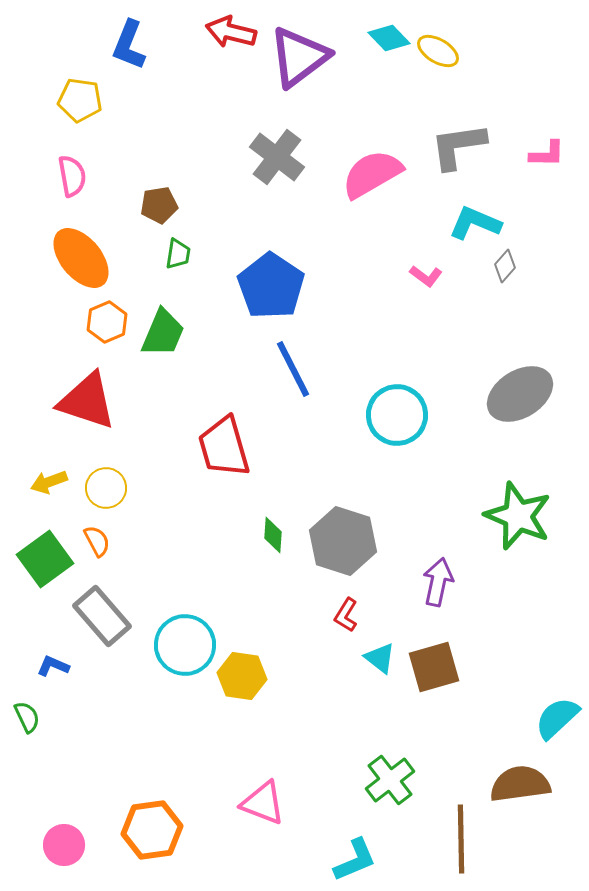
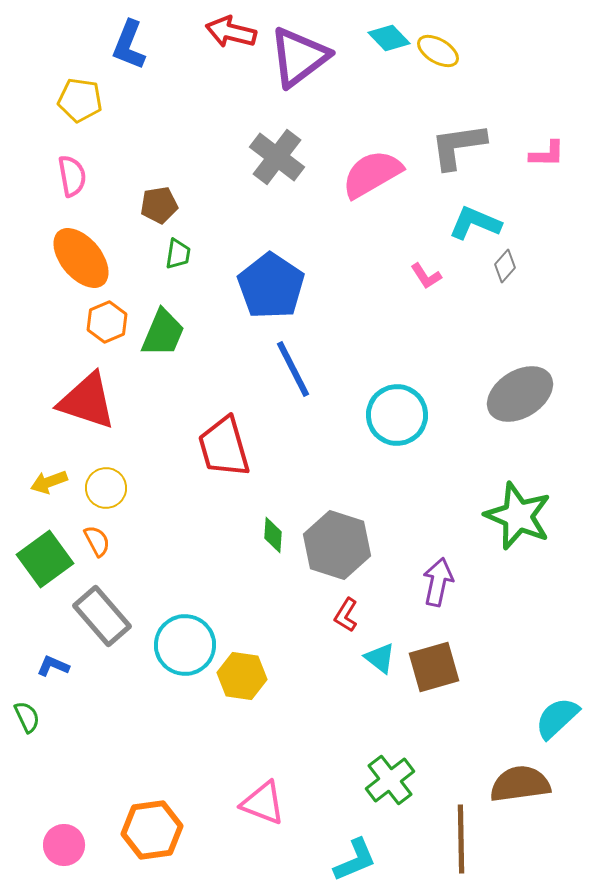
pink L-shape at (426, 276): rotated 20 degrees clockwise
gray hexagon at (343, 541): moved 6 px left, 4 px down
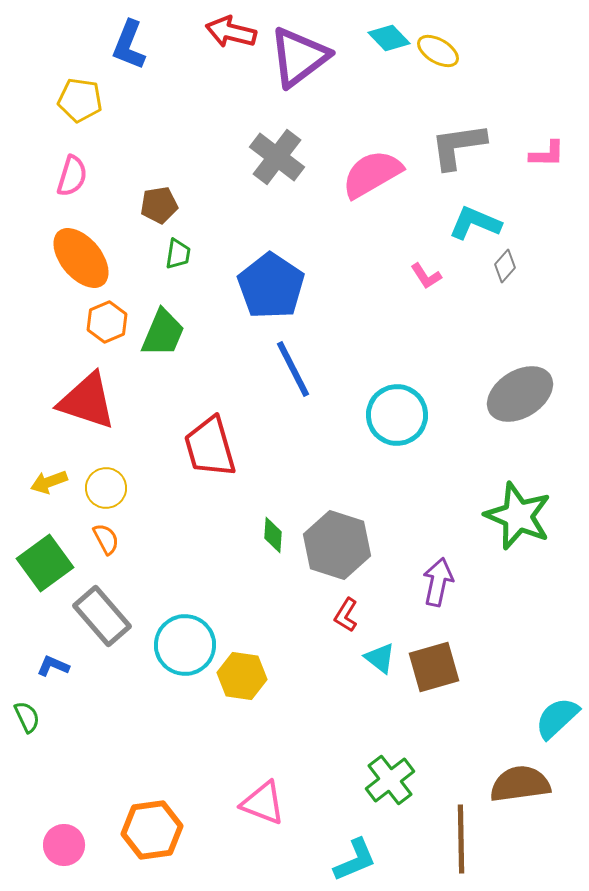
pink semicircle at (72, 176): rotated 27 degrees clockwise
red trapezoid at (224, 447): moved 14 px left
orange semicircle at (97, 541): moved 9 px right, 2 px up
green square at (45, 559): moved 4 px down
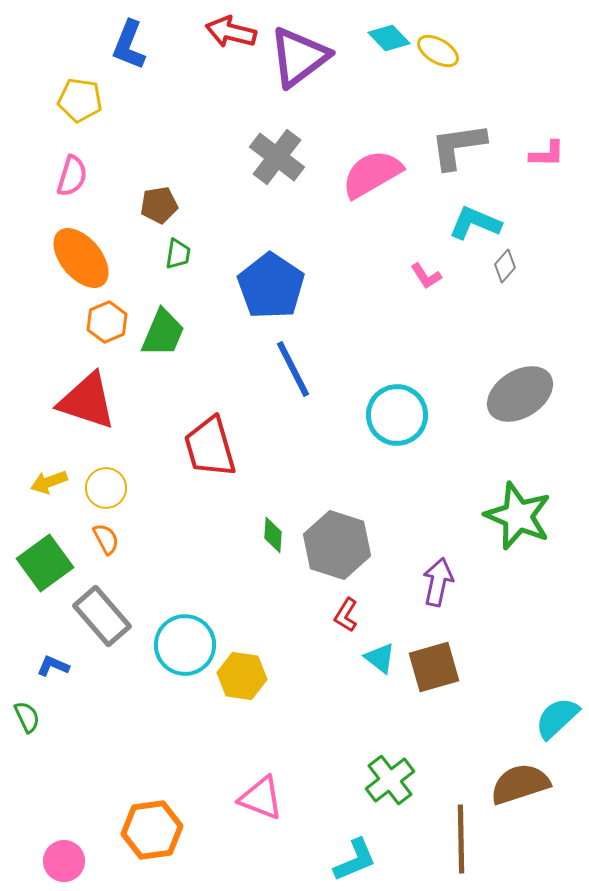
brown semicircle at (520, 784): rotated 10 degrees counterclockwise
pink triangle at (263, 803): moved 2 px left, 5 px up
pink circle at (64, 845): moved 16 px down
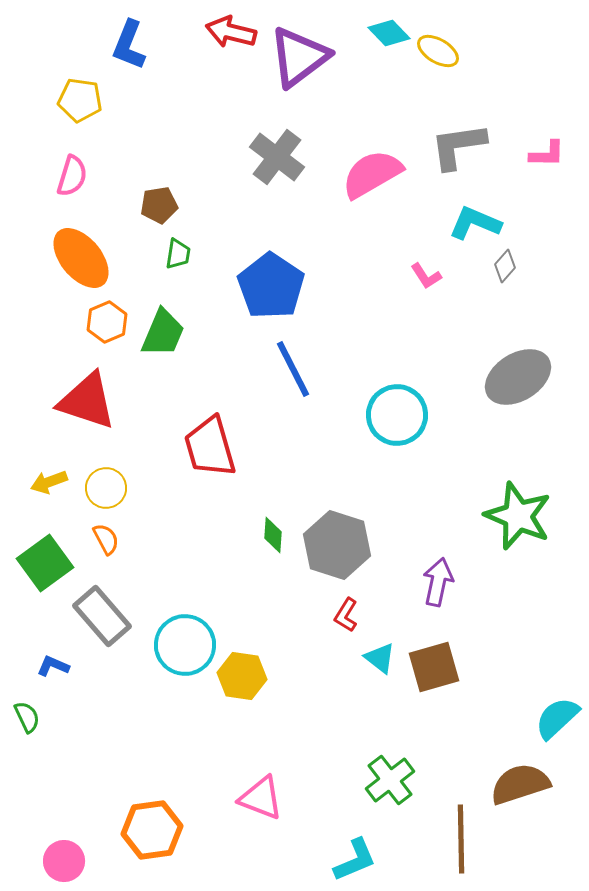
cyan diamond at (389, 38): moved 5 px up
gray ellipse at (520, 394): moved 2 px left, 17 px up
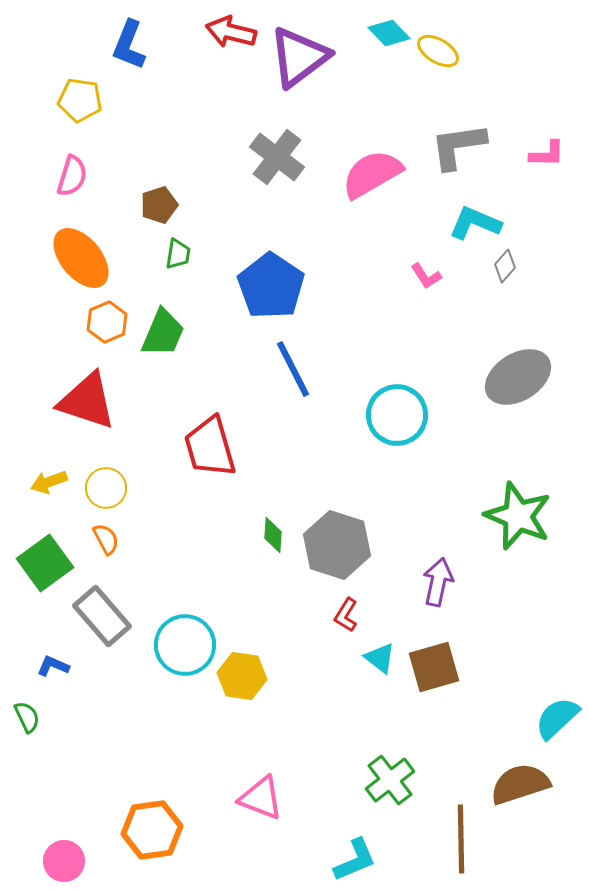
brown pentagon at (159, 205): rotated 9 degrees counterclockwise
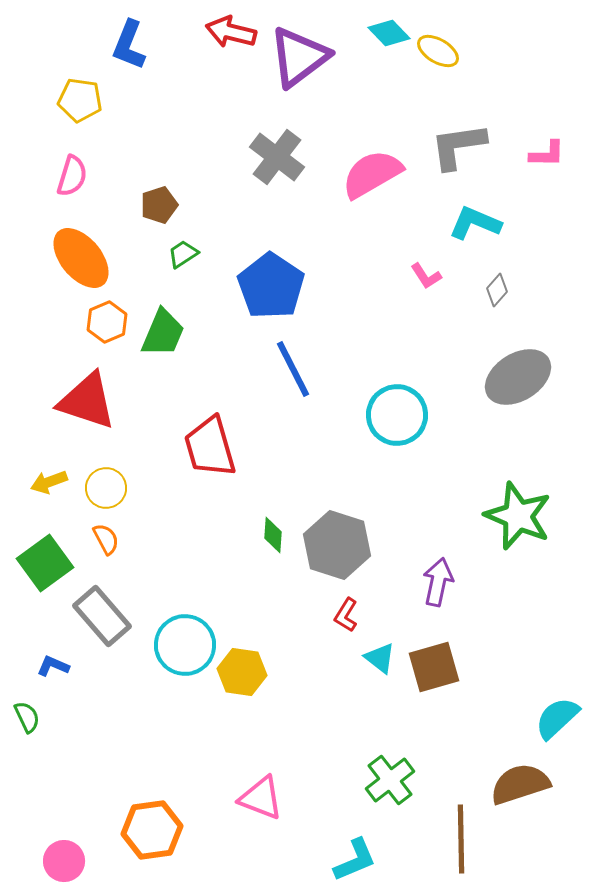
green trapezoid at (178, 254): moved 5 px right; rotated 132 degrees counterclockwise
gray diamond at (505, 266): moved 8 px left, 24 px down
yellow hexagon at (242, 676): moved 4 px up
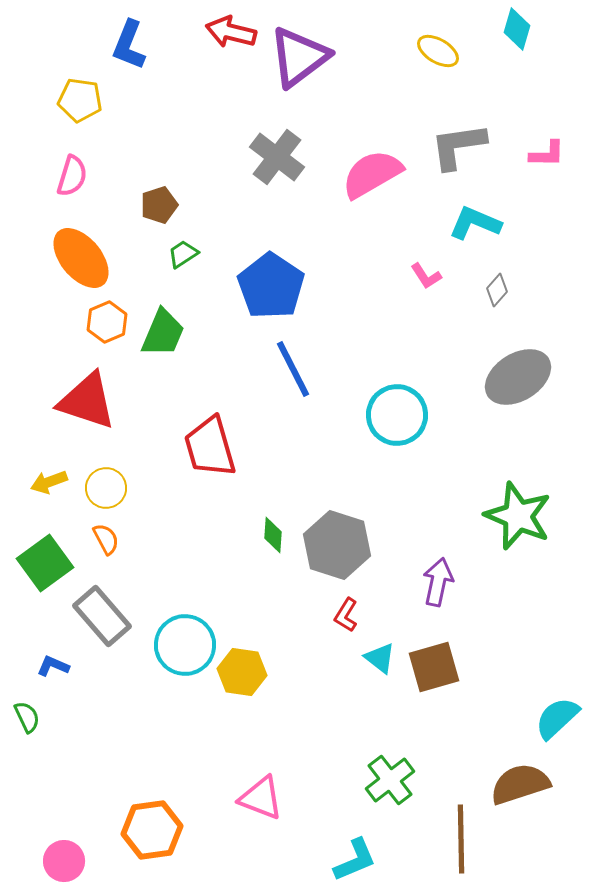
cyan diamond at (389, 33): moved 128 px right, 4 px up; rotated 60 degrees clockwise
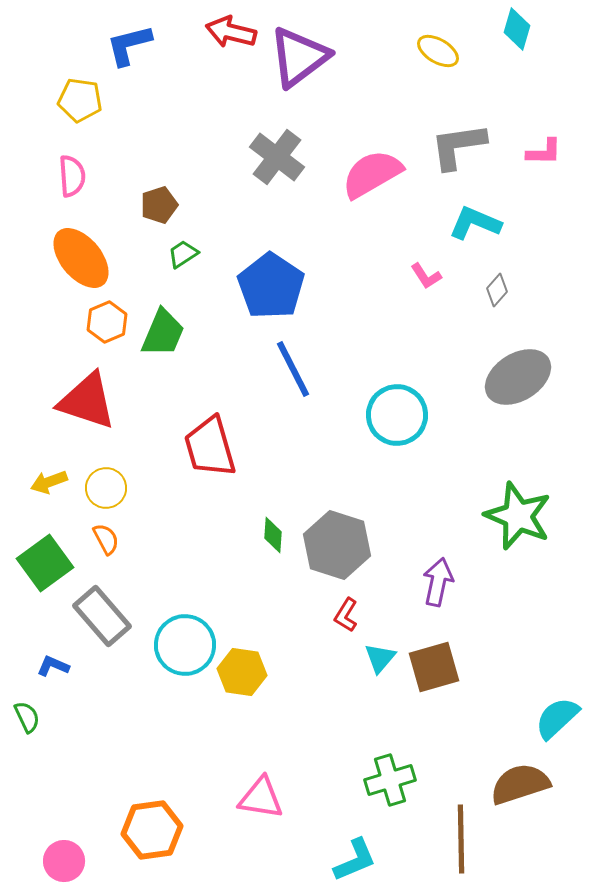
blue L-shape at (129, 45): rotated 54 degrees clockwise
pink L-shape at (547, 154): moved 3 px left, 2 px up
pink semicircle at (72, 176): rotated 21 degrees counterclockwise
cyan triangle at (380, 658): rotated 32 degrees clockwise
green cross at (390, 780): rotated 21 degrees clockwise
pink triangle at (261, 798): rotated 12 degrees counterclockwise
